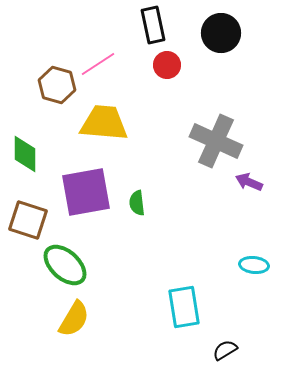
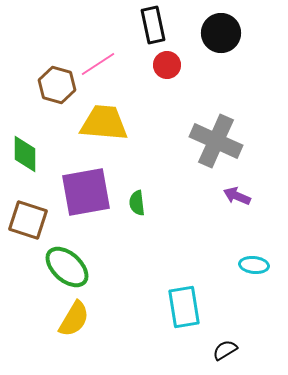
purple arrow: moved 12 px left, 14 px down
green ellipse: moved 2 px right, 2 px down
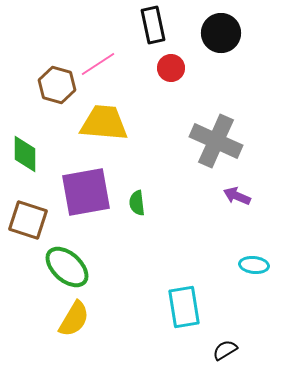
red circle: moved 4 px right, 3 px down
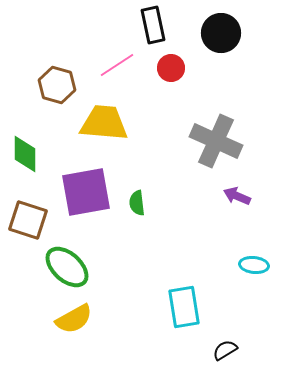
pink line: moved 19 px right, 1 px down
yellow semicircle: rotated 30 degrees clockwise
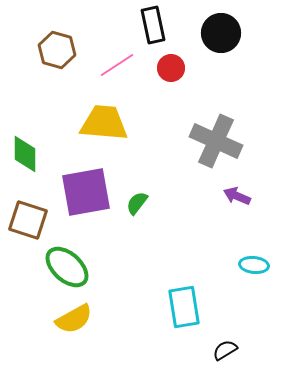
brown hexagon: moved 35 px up
green semicircle: rotated 45 degrees clockwise
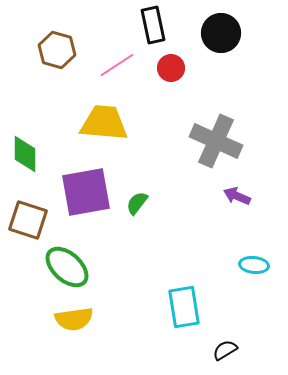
yellow semicircle: rotated 21 degrees clockwise
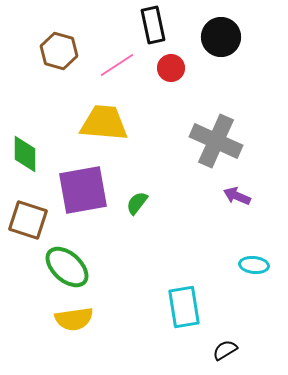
black circle: moved 4 px down
brown hexagon: moved 2 px right, 1 px down
purple square: moved 3 px left, 2 px up
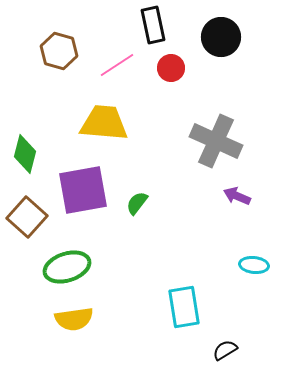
green diamond: rotated 15 degrees clockwise
brown square: moved 1 px left, 3 px up; rotated 24 degrees clockwise
green ellipse: rotated 60 degrees counterclockwise
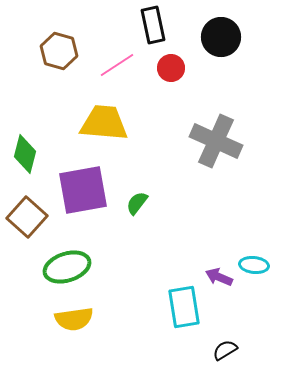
purple arrow: moved 18 px left, 81 px down
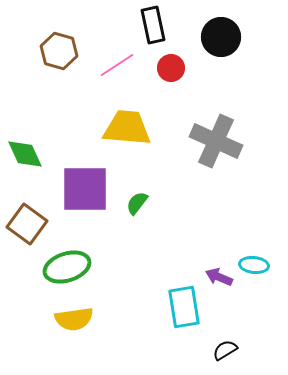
yellow trapezoid: moved 23 px right, 5 px down
green diamond: rotated 39 degrees counterclockwise
purple square: moved 2 px right, 1 px up; rotated 10 degrees clockwise
brown square: moved 7 px down; rotated 6 degrees counterclockwise
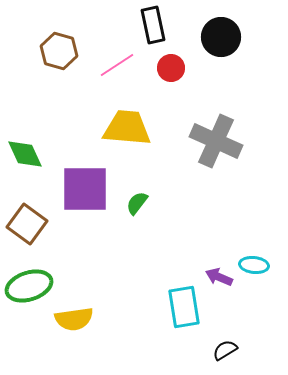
green ellipse: moved 38 px left, 19 px down
